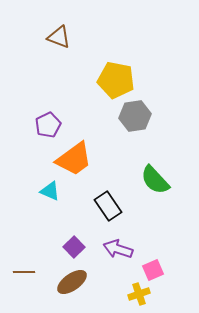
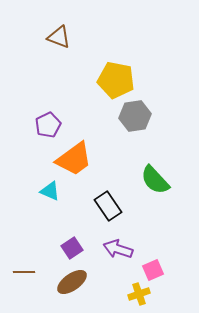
purple square: moved 2 px left, 1 px down; rotated 10 degrees clockwise
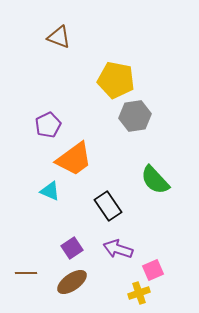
brown line: moved 2 px right, 1 px down
yellow cross: moved 1 px up
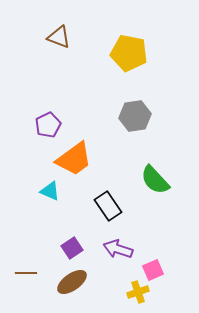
yellow pentagon: moved 13 px right, 27 px up
yellow cross: moved 1 px left, 1 px up
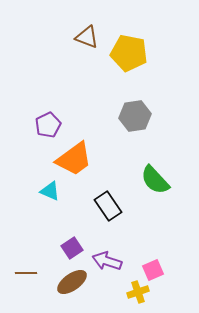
brown triangle: moved 28 px right
purple arrow: moved 11 px left, 12 px down
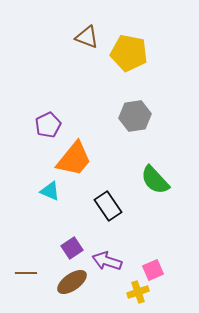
orange trapezoid: rotated 15 degrees counterclockwise
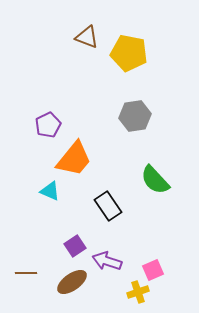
purple square: moved 3 px right, 2 px up
